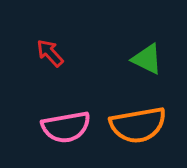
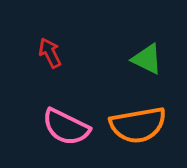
red arrow: rotated 16 degrees clockwise
pink semicircle: rotated 36 degrees clockwise
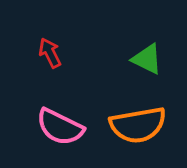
pink semicircle: moved 6 px left
